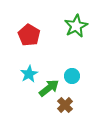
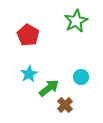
green star: moved 5 px up
red pentagon: moved 1 px left
cyan circle: moved 9 px right, 1 px down
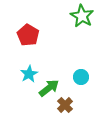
green star: moved 6 px right, 5 px up; rotated 15 degrees counterclockwise
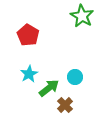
cyan circle: moved 6 px left
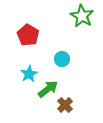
cyan circle: moved 13 px left, 18 px up
green arrow: moved 1 px left, 1 px down
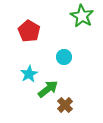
red pentagon: moved 1 px right, 4 px up
cyan circle: moved 2 px right, 2 px up
